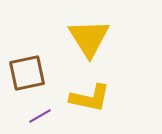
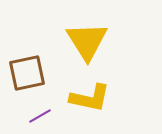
yellow triangle: moved 2 px left, 3 px down
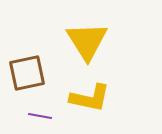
purple line: rotated 40 degrees clockwise
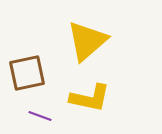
yellow triangle: rotated 21 degrees clockwise
purple line: rotated 10 degrees clockwise
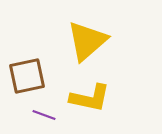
brown square: moved 3 px down
purple line: moved 4 px right, 1 px up
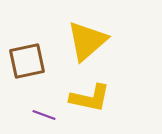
brown square: moved 15 px up
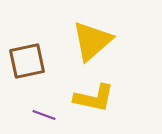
yellow triangle: moved 5 px right
yellow L-shape: moved 4 px right
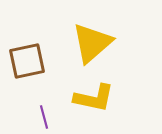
yellow triangle: moved 2 px down
purple line: moved 2 px down; rotated 55 degrees clockwise
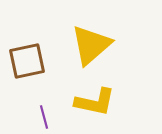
yellow triangle: moved 1 px left, 2 px down
yellow L-shape: moved 1 px right, 4 px down
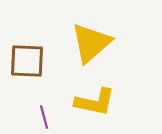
yellow triangle: moved 2 px up
brown square: rotated 15 degrees clockwise
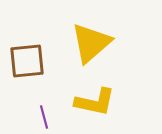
brown square: rotated 9 degrees counterclockwise
